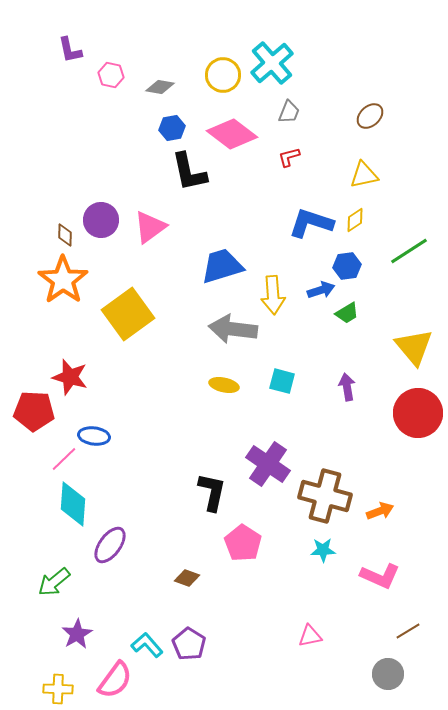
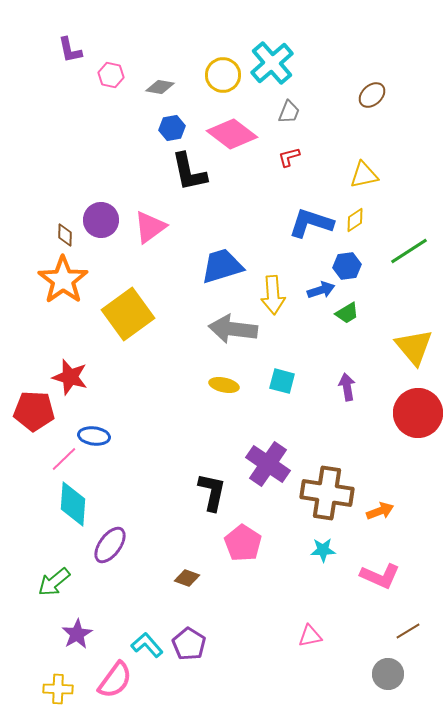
brown ellipse at (370, 116): moved 2 px right, 21 px up
brown cross at (325, 496): moved 2 px right, 3 px up; rotated 6 degrees counterclockwise
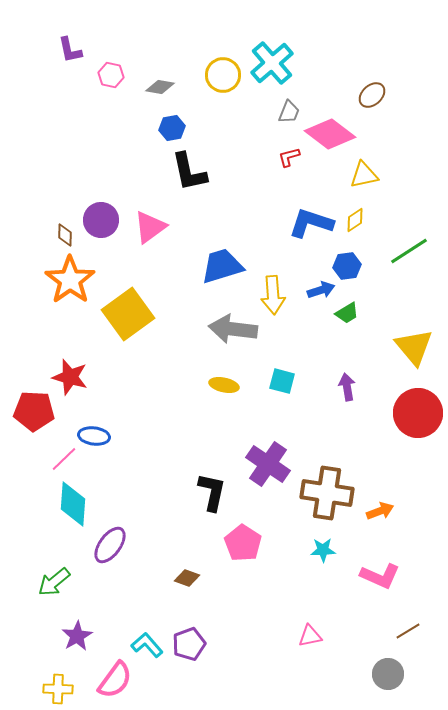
pink diamond at (232, 134): moved 98 px right
orange star at (63, 280): moved 7 px right
purple star at (77, 634): moved 2 px down
purple pentagon at (189, 644): rotated 20 degrees clockwise
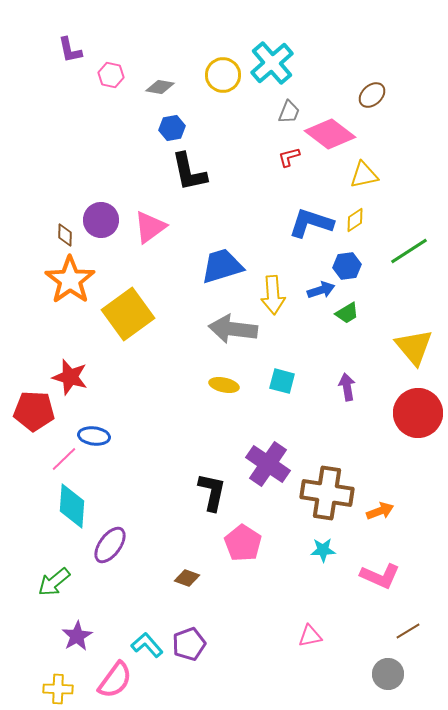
cyan diamond at (73, 504): moved 1 px left, 2 px down
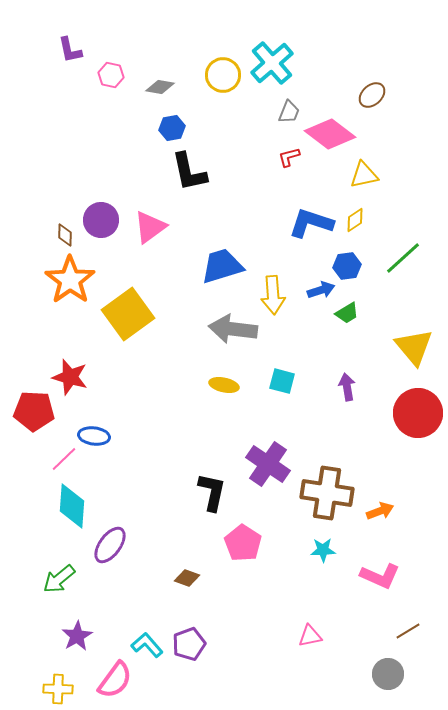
green line at (409, 251): moved 6 px left, 7 px down; rotated 9 degrees counterclockwise
green arrow at (54, 582): moved 5 px right, 3 px up
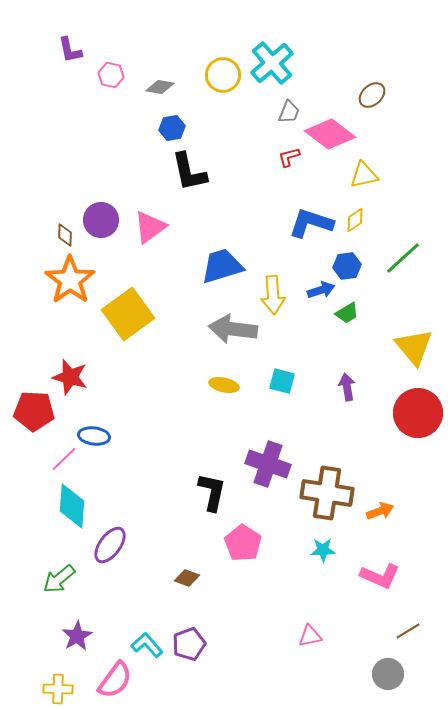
purple cross at (268, 464): rotated 15 degrees counterclockwise
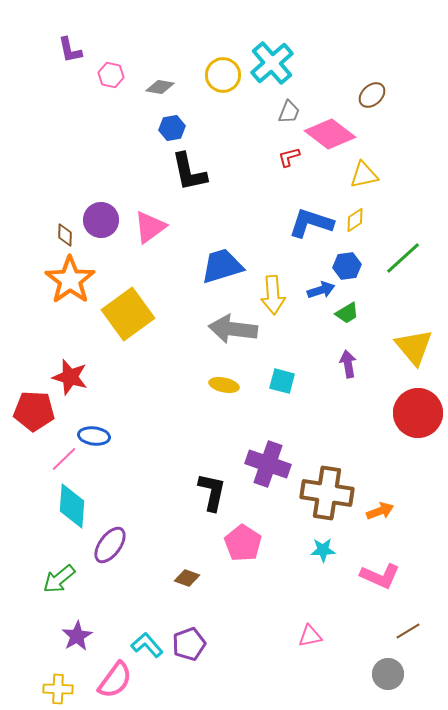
purple arrow at (347, 387): moved 1 px right, 23 px up
